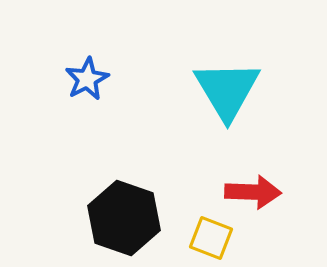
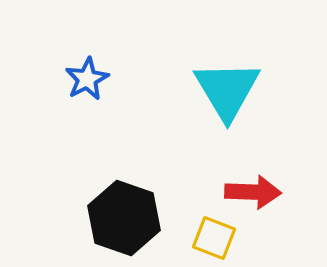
yellow square: moved 3 px right
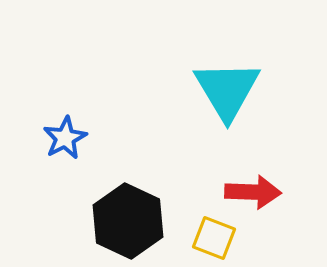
blue star: moved 22 px left, 59 px down
black hexagon: moved 4 px right, 3 px down; rotated 6 degrees clockwise
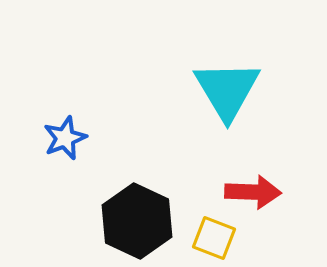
blue star: rotated 6 degrees clockwise
black hexagon: moved 9 px right
